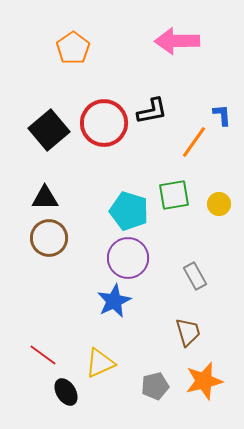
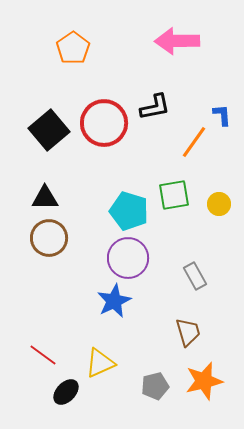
black L-shape: moved 3 px right, 4 px up
black ellipse: rotated 76 degrees clockwise
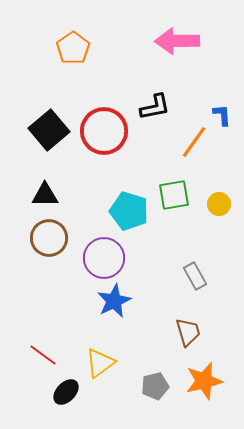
red circle: moved 8 px down
black triangle: moved 3 px up
purple circle: moved 24 px left
yellow triangle: rotated 12 degrees counterclockwise
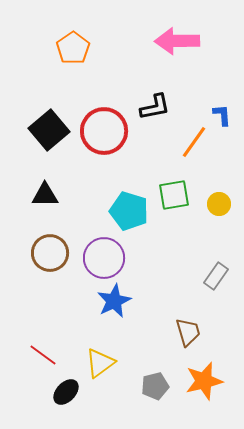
brown circle: moved 1 px right, 15 px down
gray rectangle: moved 21 px right; rotated 64 degrees clockwise
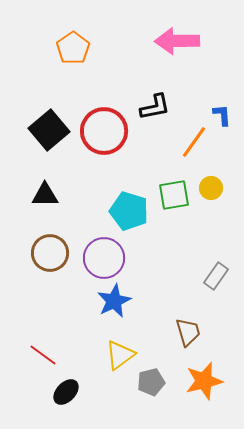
yellow circle: moved 8 px left, 16 px up
yellow triangle: moved 20 px right, 8 px up
gray pentagon: moved 4 px left, 4 px up
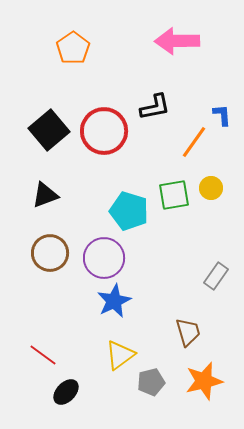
black triangle: rotated 20 degrees counterclockwise
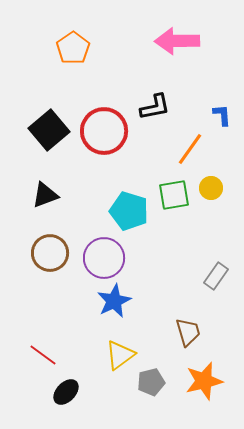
orange line: moved 4 px left, 7 px down
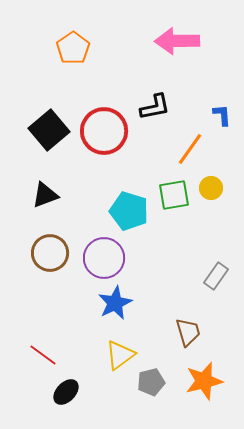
blue star: moved 1 px right, 2 px down
